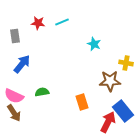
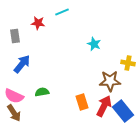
cyan line: moved 10 px up
yellow cross: moved 2 px right
red arrow: moved 4 px left, 16 px up
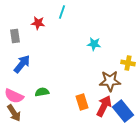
cyan line: rotated 48 degrees counterclockwise
cyan star: rotated 16 degrees counterclockwise
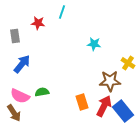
yellow cross: rotated 24 degrees clockwise
pink semicircle: moved 6 px right
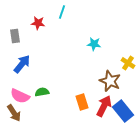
brown star: rotated 25 degrees clockwise
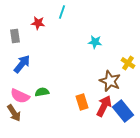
cyan star: moved 1 px right, 2 px up
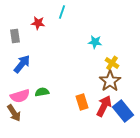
yellow cross: moved 16 px left
brown star: rotated 15 degrees clockwise
pink semicircle: rotated 42 degrees counterclockwise
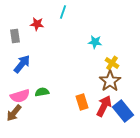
cyan line: moved 1 px right
red star: moved 1 px left, 1 px down
brown arrow: rotated 72 degrees clockwise
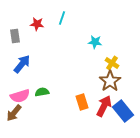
cyan line: moved 1 px left, 6 px down
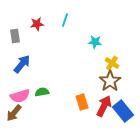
cyan line: moved 3 px right, 2 px down
red star: rotated 16 degrees counterclockwise
